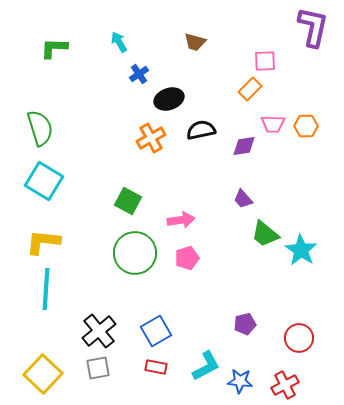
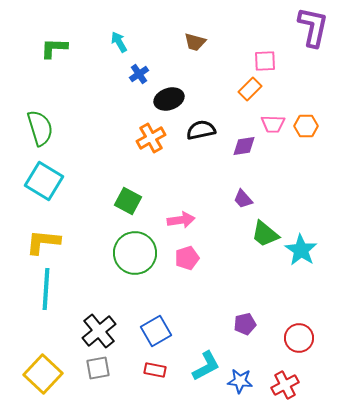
red rectangle: moved 1 px left, 3 px down
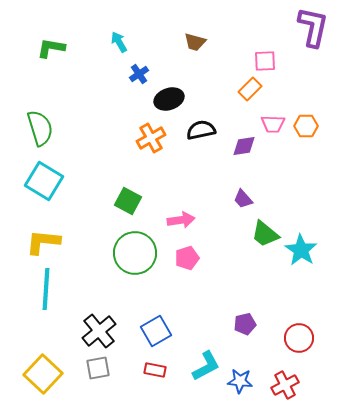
green L-shape: moved 3 px left; rotated 8 degrees clockwise
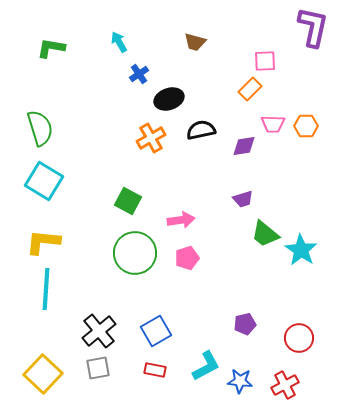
purple trapezoid: rotated 65 degrees counterclockwise
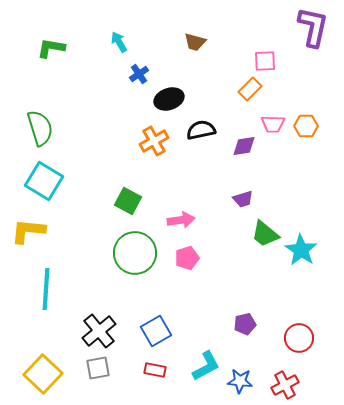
orange cross: moved 3 px right, 3 px down
yellow L-shape: moved 15 px left, 11 px up
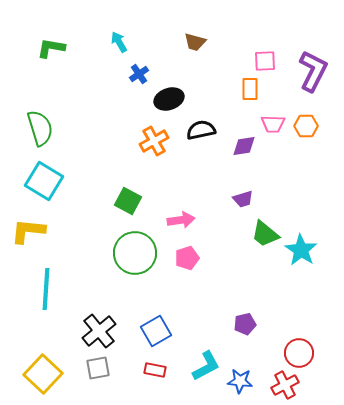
purple L-shape: moved 44 px down; rotated 15 degrees clockwise
orange rectangle: rotated 45 degrees counterclockwise
red circle: moved 15 px down
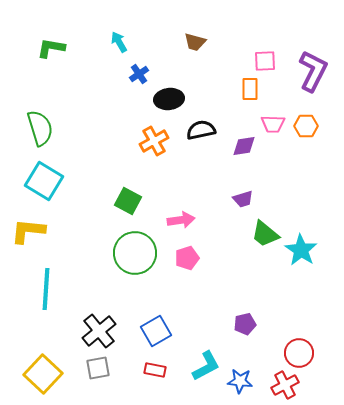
black ellipse: rotated 12 degrees clockwise
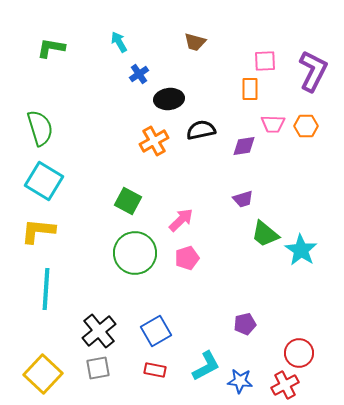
pink arrow: rotated 36 degrees counterclockwise
yellow L-shape: moved 10 px right
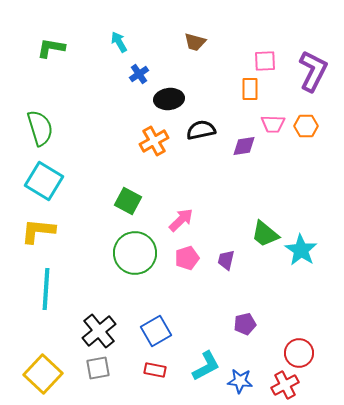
purple trapezoid: moved 17 px left, 61 px down; rotated 120 degrees clockwise
